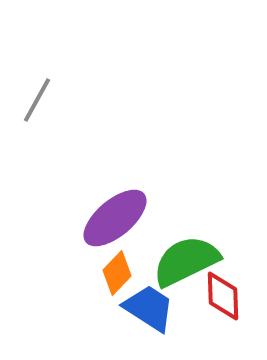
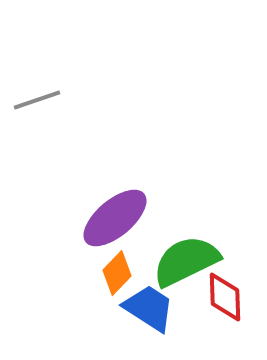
gray line: rotated 42 degrees clockwise
red diamond: moved 2 px right, 1 px down
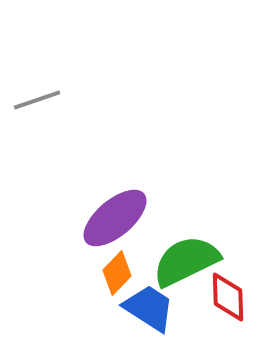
red diamond: moved 3 px right
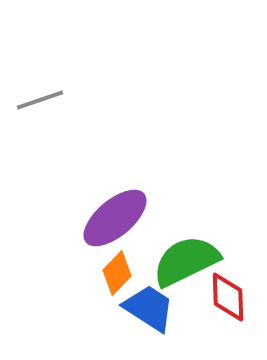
gray line: moved 3 px right
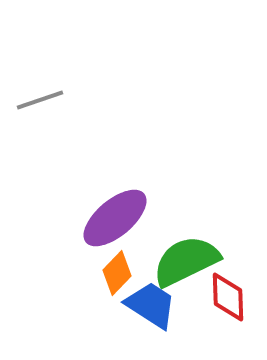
blue trapezoid: moved 2 px right, 3 px up
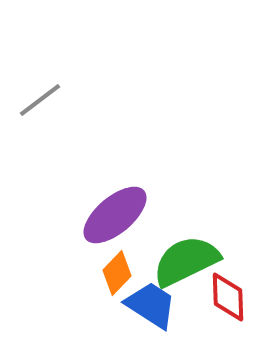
gray line: rotated 18 degrees counterclockwise
purple ellipse: moved 3 px up
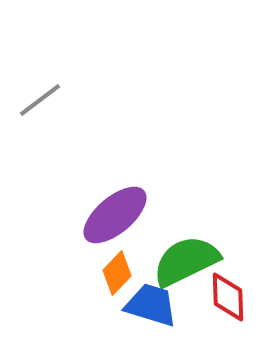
blue trapezoid: rotated 16 degrees counterclockwise
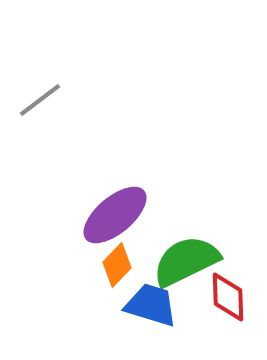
orange diamond: moved 8 px up
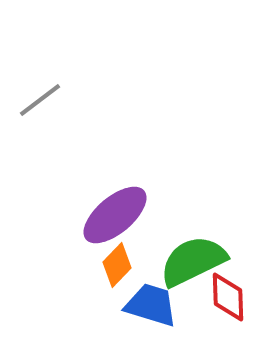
green semicircle: moved 7 px right
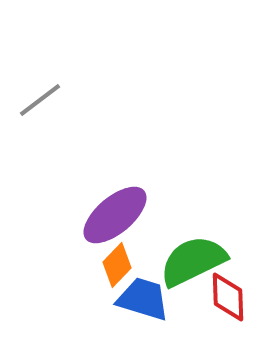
blue trapezoid: moved 8 px left, 6 px up
